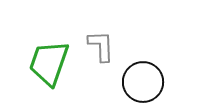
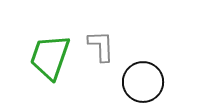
green trapezoid: moved 1 px right, 6 px up
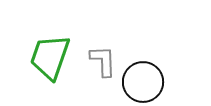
gray L-shape: moved 2 px right, 15 px down
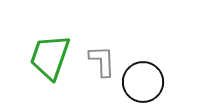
gray L-shape: moved 1 px left
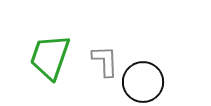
gray L-shape: moved 3 px right
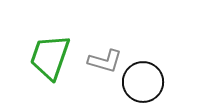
gray L-shape: rotated 108 degrees clockwise
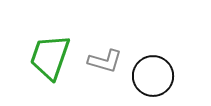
black circle: moved 10 px right, 6 px up
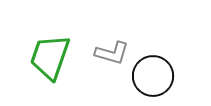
gray L-shape: moved 7 px right, 8 px up
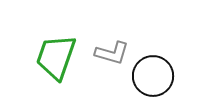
green trapezoid: moved 6 px right
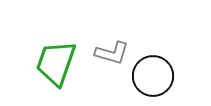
green trapezoid: moved 6 px down
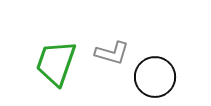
black circle: moved 2 px right, 1 px down
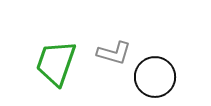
gray L-shape: moved 2 px right
